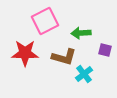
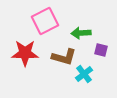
purple square: moved 4 px left
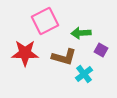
purple square: rotated 16 degrees clockwise
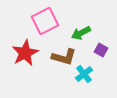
green arrow: rotated 24 degrees counterclockwise
red star: rotated 28 degrees counterclockwise
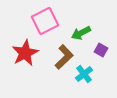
brown L-shape: rotated 60 degrees counterclockwise
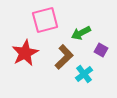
pink square: moved 1 px up; rotated 12 degrees clockwise
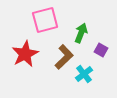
green arrow: rotated 138 degrees clockwise
red star: moved 1 px down
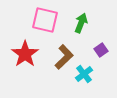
pink square: rotated 28 degrees clockwise
green arrow: moved 10 px up
purple square: rotated 24 degrees clockwise
red star: rotated 8 degrees counterclockwise
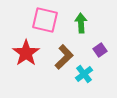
green arrow: rotated 24 degrees counterclockwise
purple square: moved 1 px left
red star: moved 1 px right, 1 px up
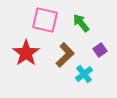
green arrow: rotated 36 degrees counterclockwise
brown L-shape: moved 1 px right, 2 px up
